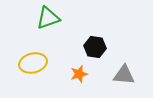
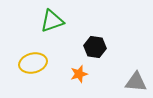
green triangle: moved 4 px right, 3 px down
gray triangle: moved 12 px right, 7 px down
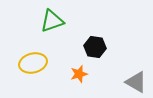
gray triangle: rotated 25 degrees clockwise
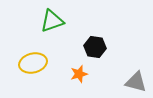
gray triangle: rotated 15 degrees counterclockwise
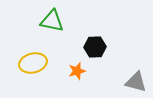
green triangle: rotated 30 degrees clockwise
black hexagon: rotated 10 degrees counterclockwise
orange star: moved 2 px left, 3 px up
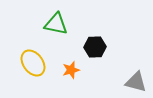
green triangle: moved 4 px right, 3 px down
yellow ellipse: rotated 68 degrees clockwise
orange star: moved 6 px left, 1 px up
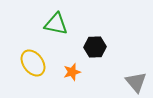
orange star: moved 1 px right, 2 px down
gray triangle: rotated 35 degrees clockwise
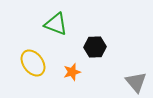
green triangle: rotated 10 degrees clockwise
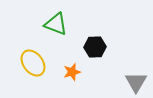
gray triangle: rotated 10 degrees clockwise
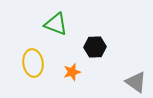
yellow ellipse: rotated 28 degrees clockwise
gray triangle: rotated 25 degrees counterclockwise
